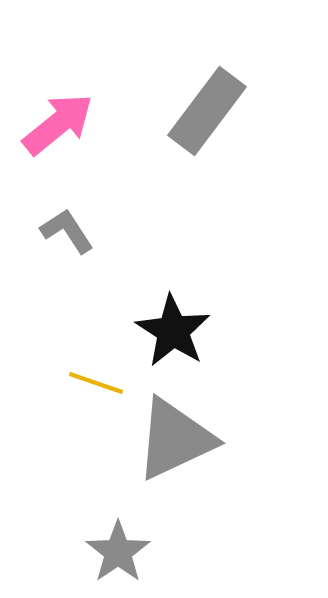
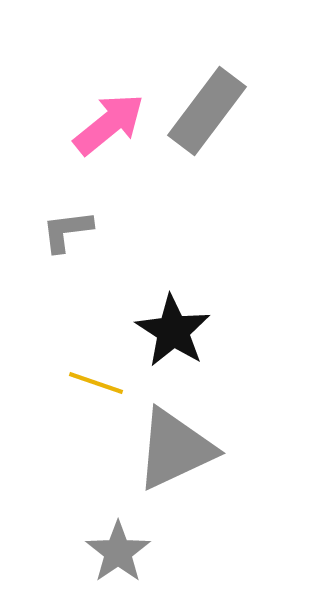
pink arrow: moved 51 px right
gray L-shape: rotated 64 degrees counterclockwise
gray triangle: moved 10 px down
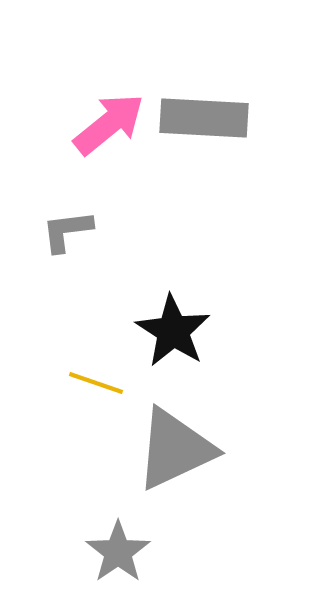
gray rectangle: moved 3 px left, 7 px down; rotated 56 degrees clockwise
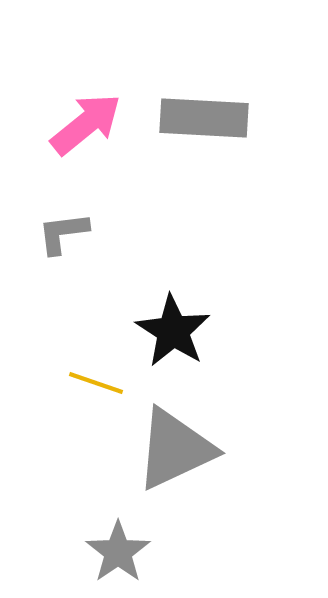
pink arrow: moved 23 px left
gray L-shape: moved 4 px left, 2 px down
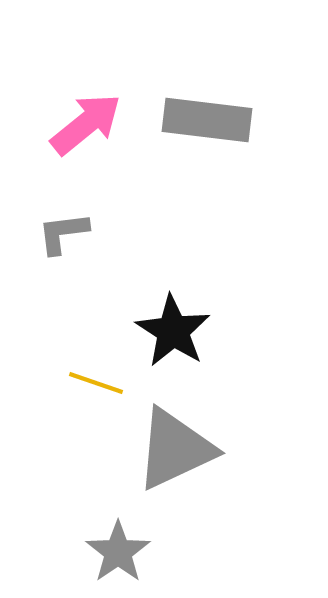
gray rectangle: moved 3 px right, 2 px down; rotated 4 degrees clockwise
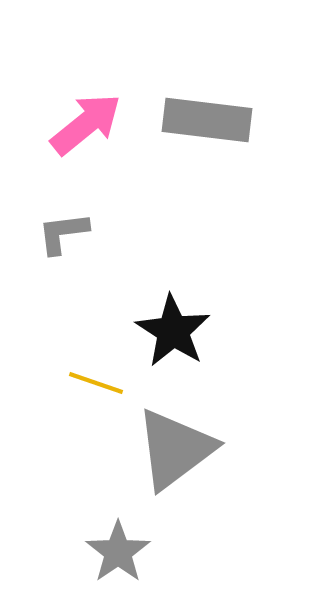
gray triangle: rotated 12 degrees counterclockwise
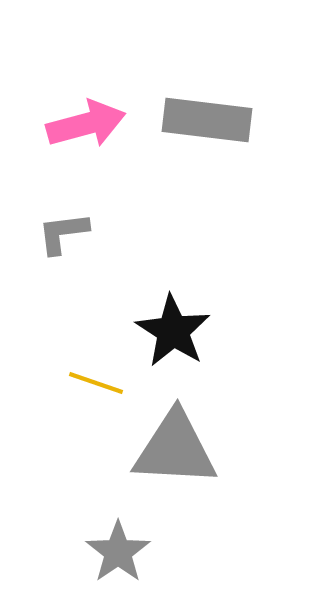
pink arrow: rotated 24 degrees clockwise
gray triangle: rotated 40 degrees clockwise
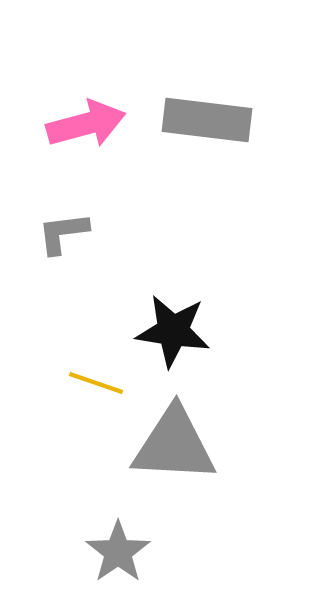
black star: rotated 24 degrees counterclockwise
gray triangle: moved 1 px left, 4 px up
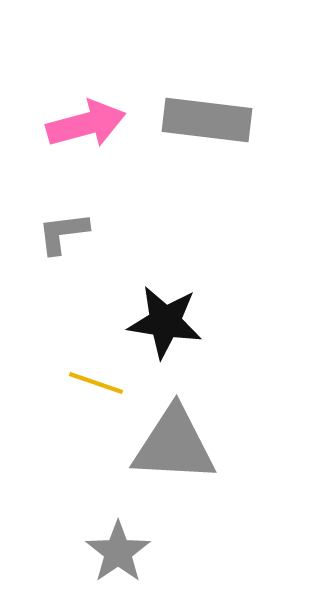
black star: moved 8 px left, 9 px up
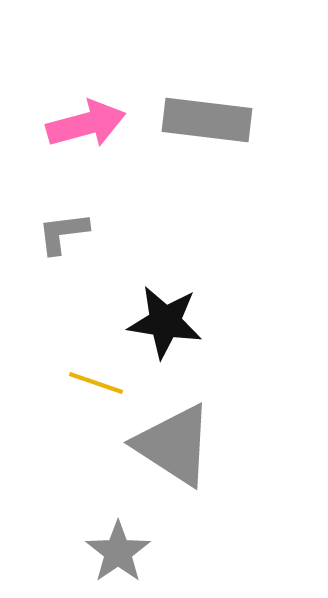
gray triangle: rotated 30 degrees clockwise
